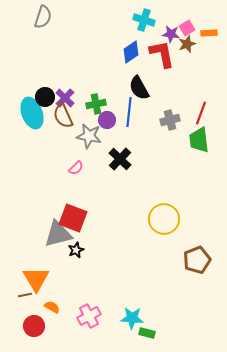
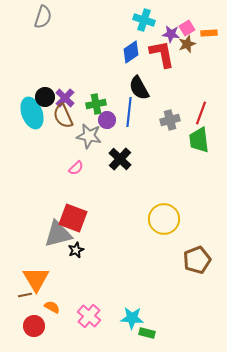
pink cross: rotated 20 degrees counterclockwise
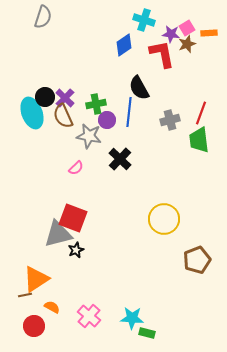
blue diamond: moved 7 px left, 7 px up
orange triangle: rotated 28 degrees clockwise
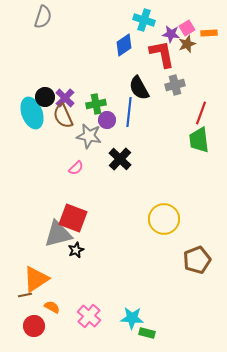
gray cross: moved 5 px right, 35 px up
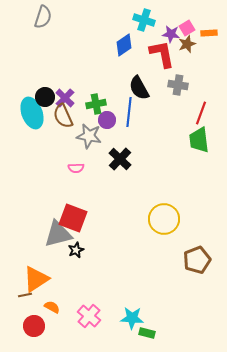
gray cross: moved 3 px right; rotated 24 degrees clockwise
pink semicircle: rotated 42 degrees clockwise
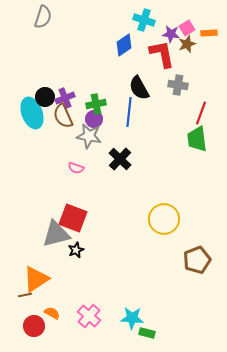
purple cross: rotated 24 degrees clockwise
purple circle: moved 13 px left, 1 px up
green trapezoid: moved 2 px left, 1 px up
pink semicircle: rotated 21 degrees clockwise
gray triangle: moved 2 px left
orange semicircle: moved 6 px down
